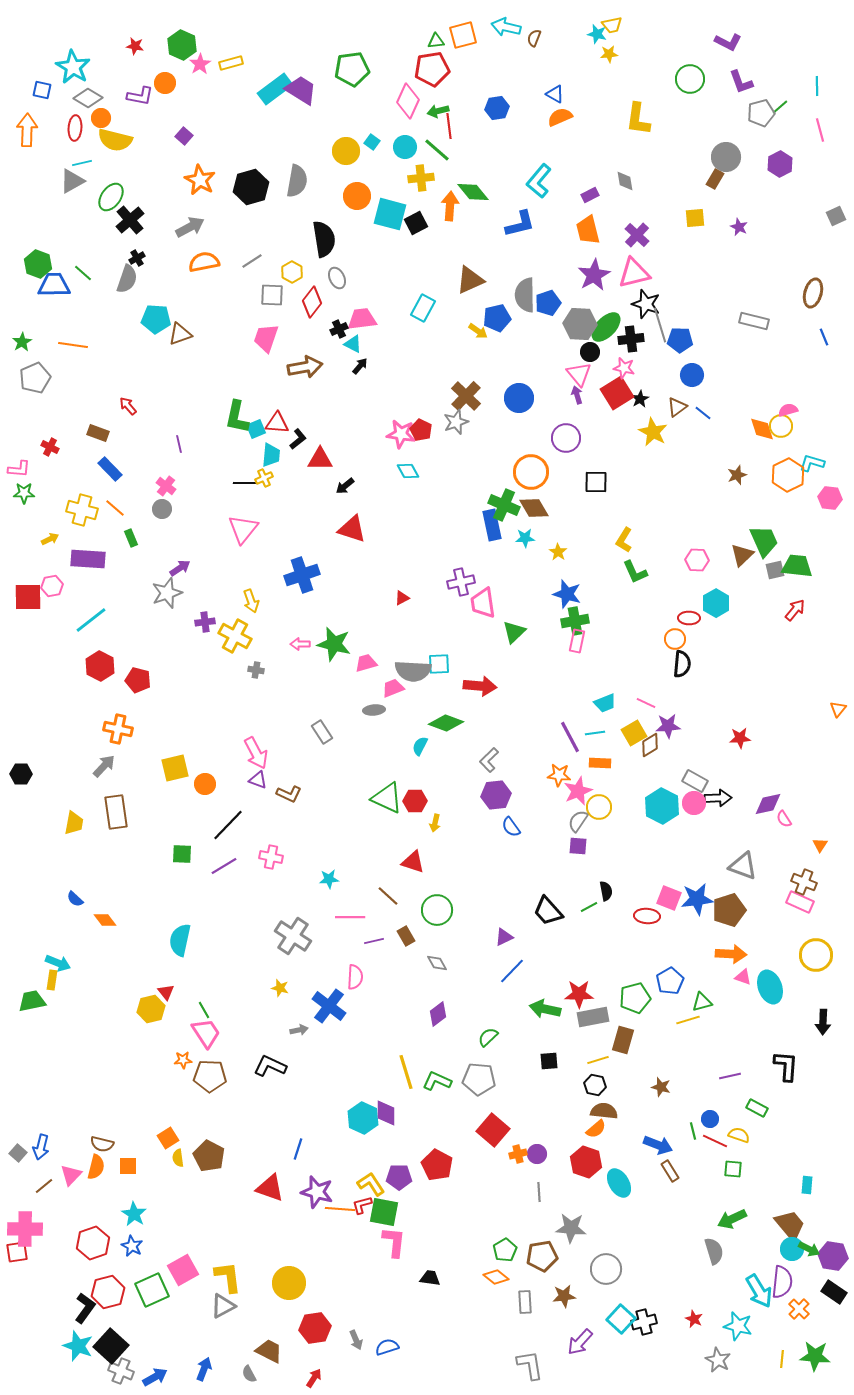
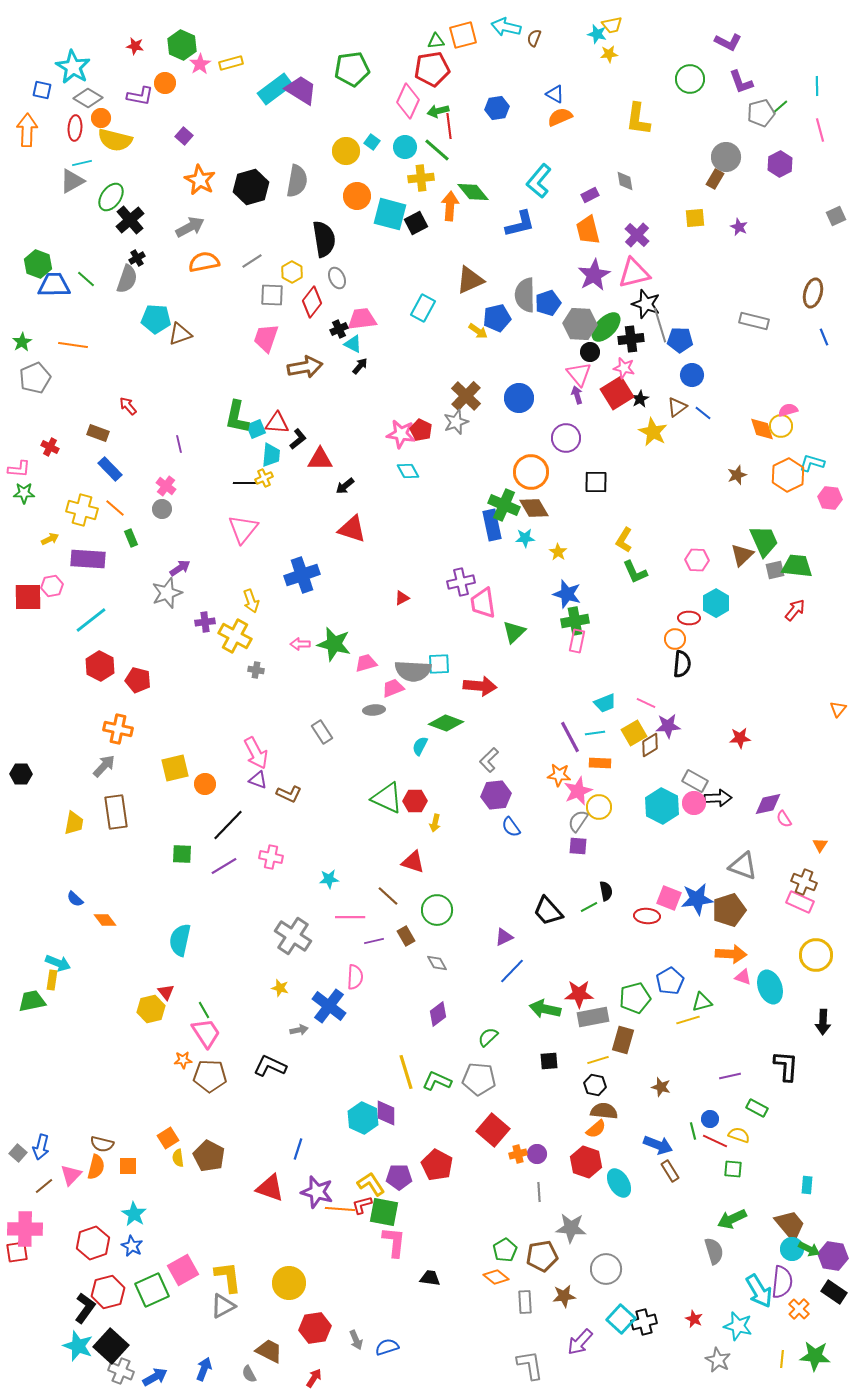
green line at (83, 273): moved 3 px right, 6 px down
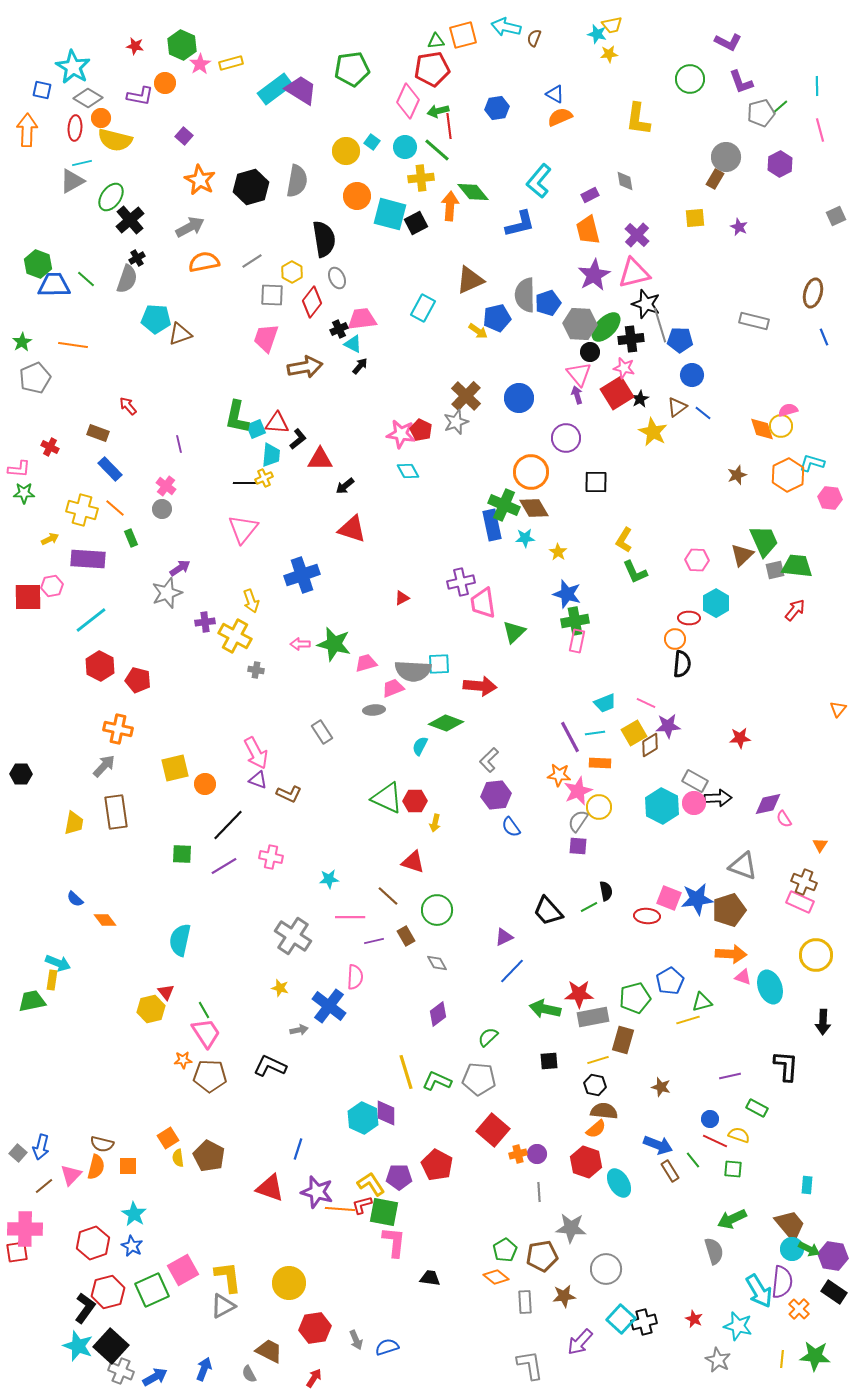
green line at (693, 1131): moved 29 px down; rotated 24 degrees counterclockwise
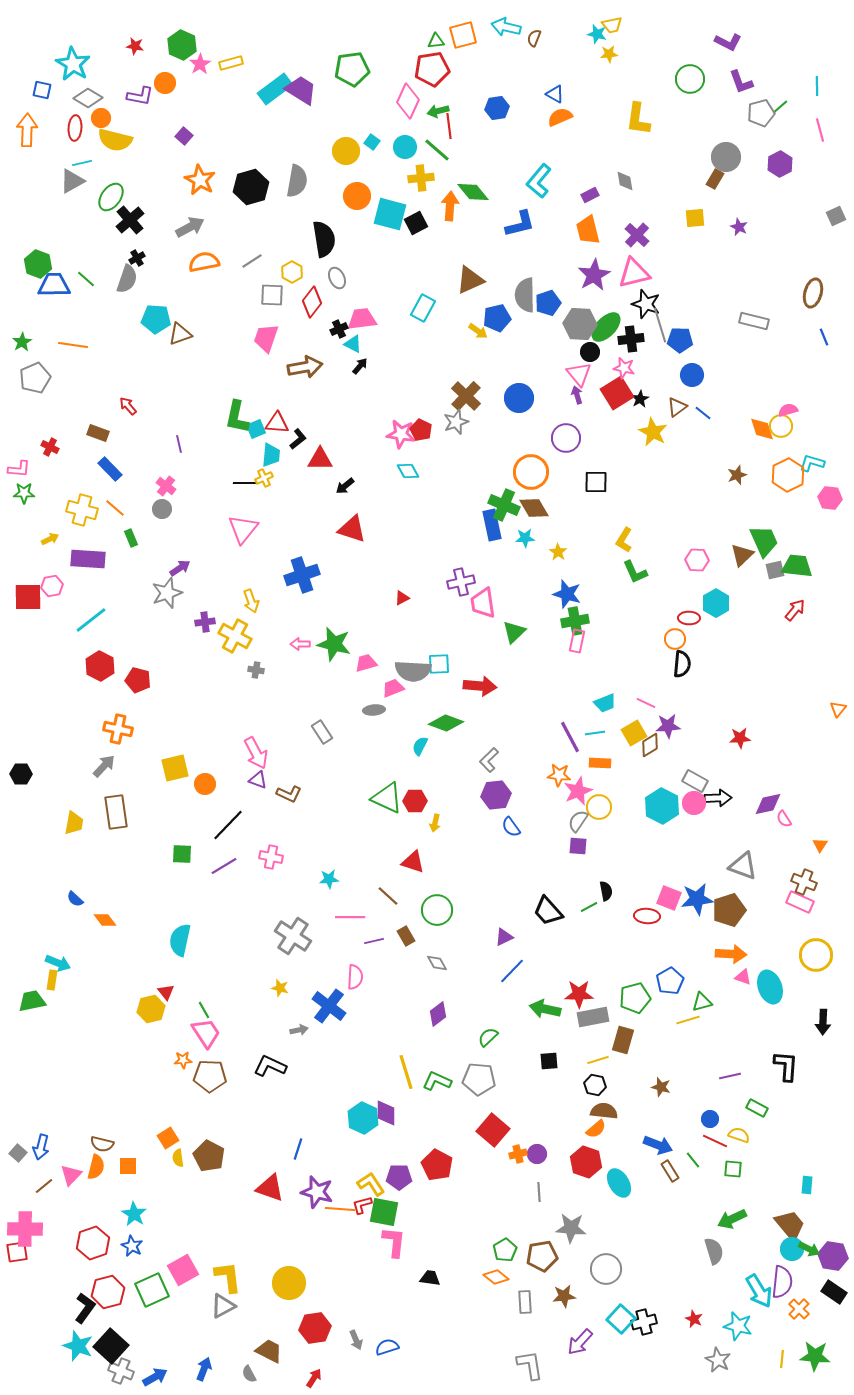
cyan star at (73, 67): moved 3 px up
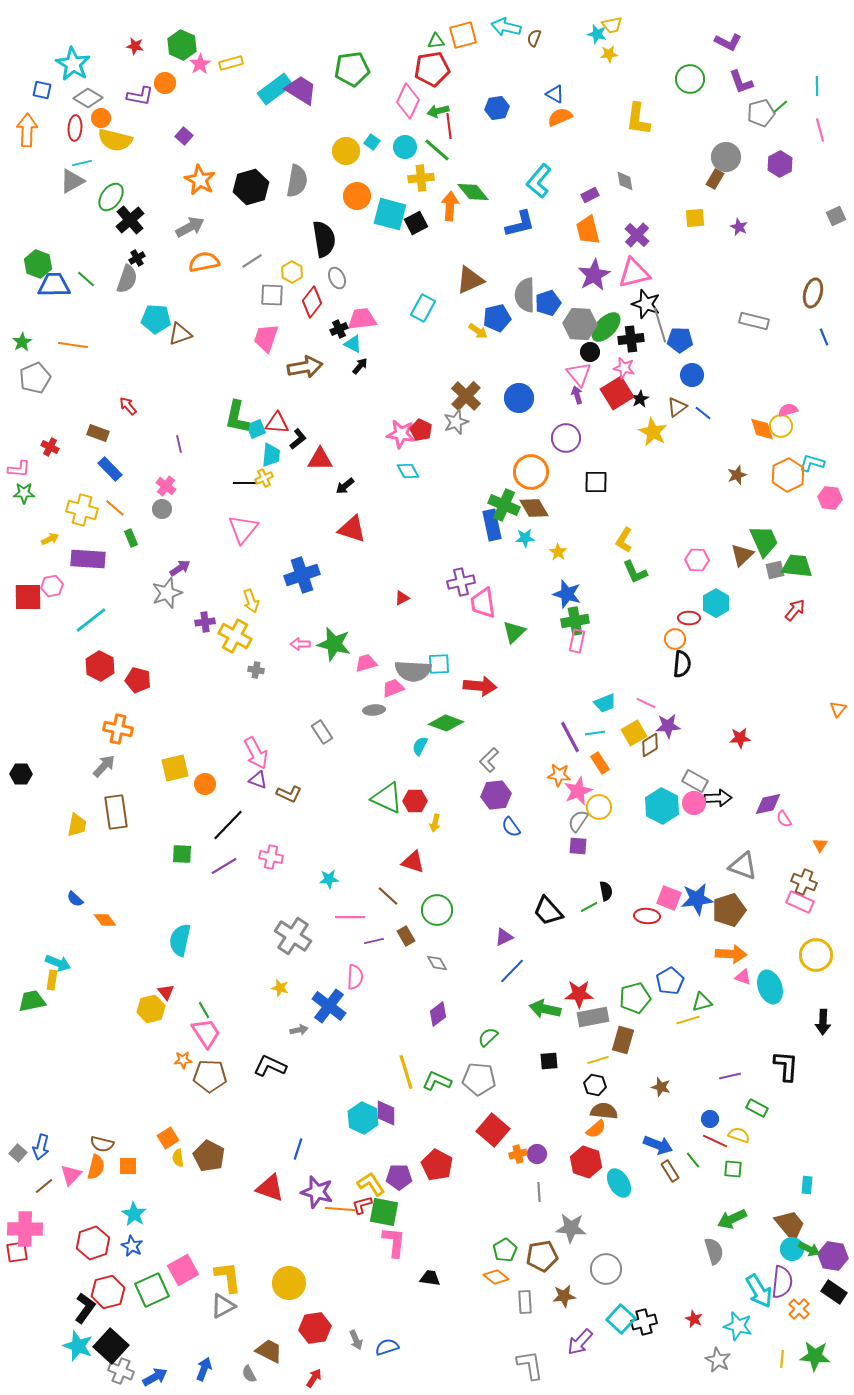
orange rectangle at (600, 763): rotated 55 degrees clockwise
yellow trapezoid at (74, 823): moved 3 px right, 2 px down
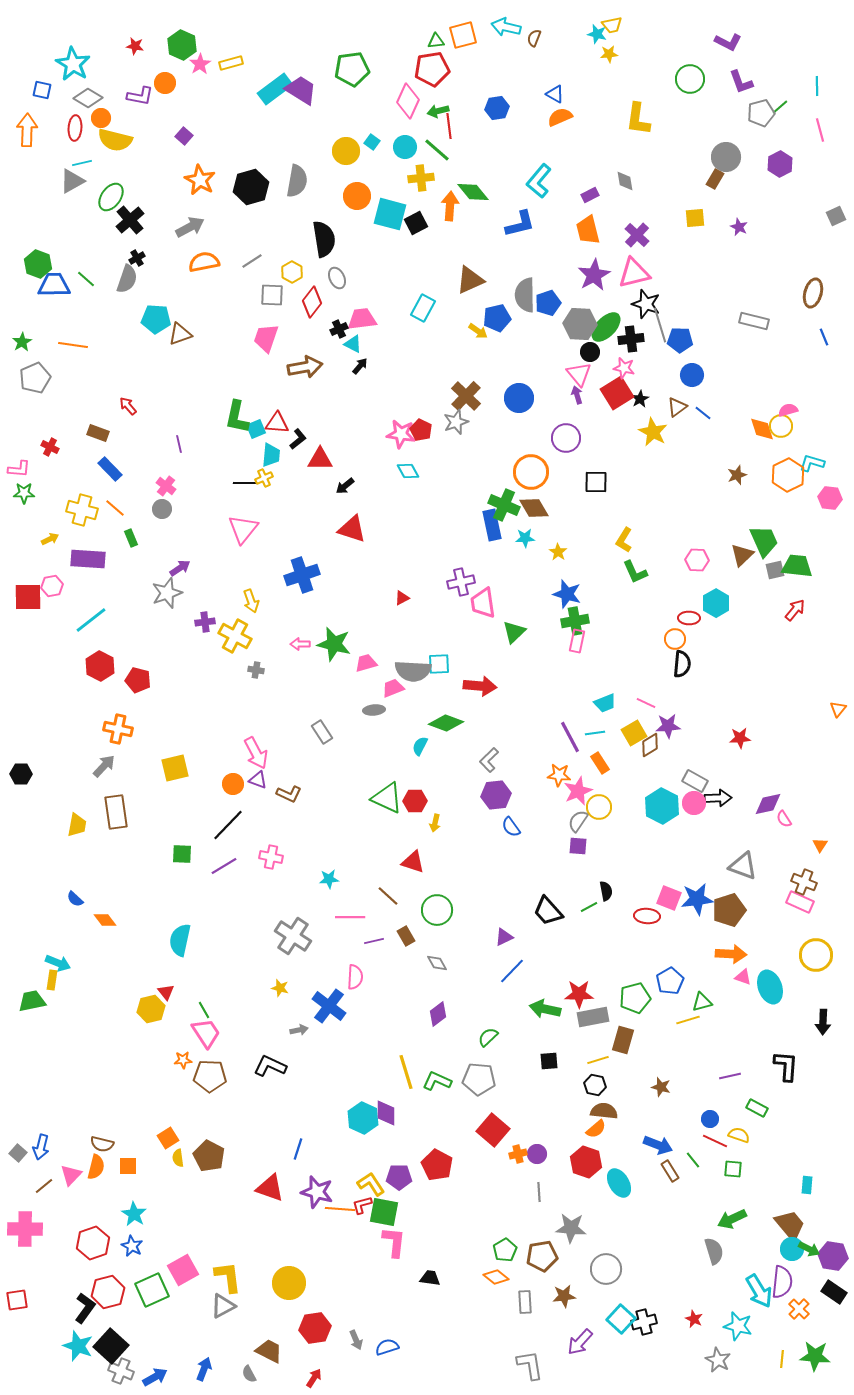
orange circle at (205, 784): moved 28 px right
red square at (17, 1252): moved 48 px down
